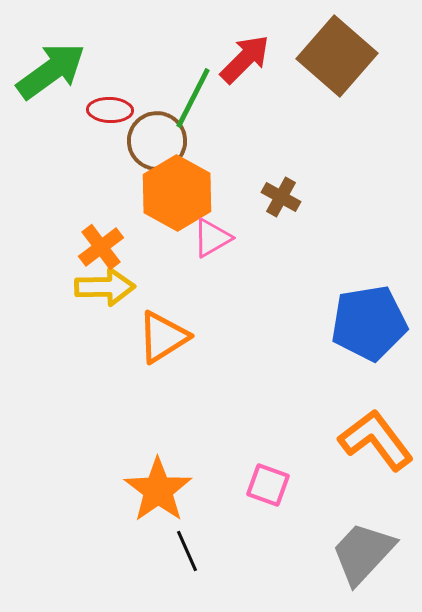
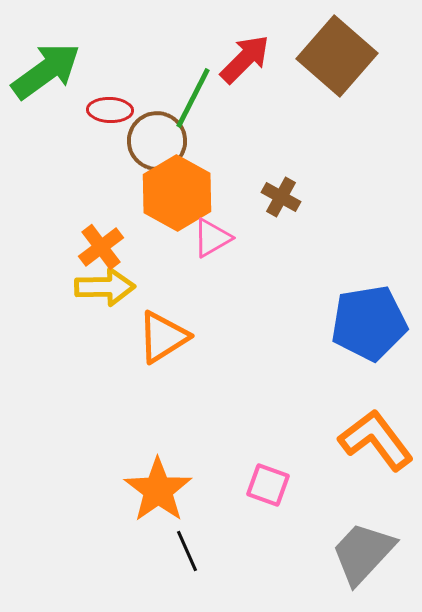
green arrow: moved 5 px left
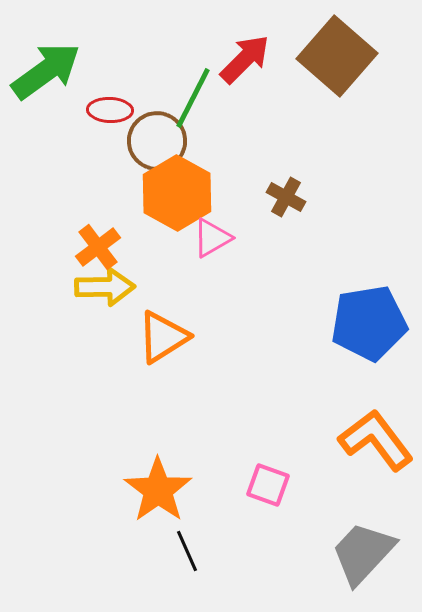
brown cross: moved 5 px right
orange cross: moved 3 px left
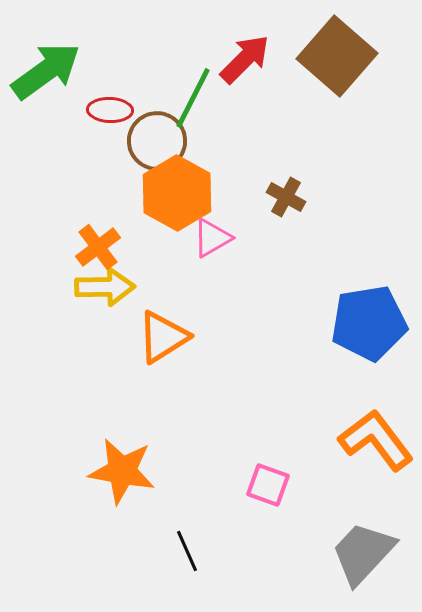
orange star: moved 36 px left, 19 px up; rotated 26 degrees counterclockwise
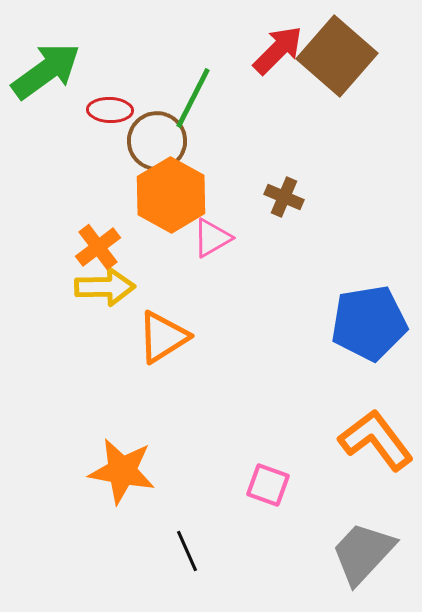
red arrow: moved 33 px right, 9 px up
orange hexagon: moved 6 px left, 2 px down
brown cross: moved 2 px left; rotated 6 degrees counterclockwise
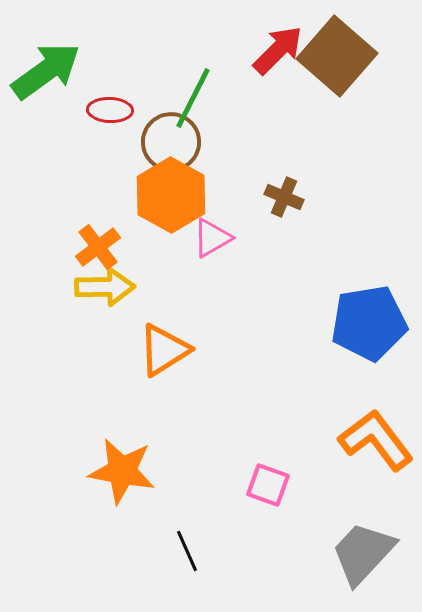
brown circle: moved 14 px right, 1 px down
orange triangle: moved 1 px right, 13 px down
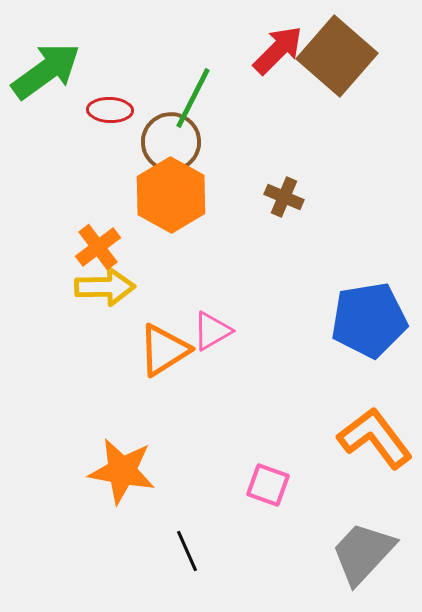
pink triangle: moved 93 px down
blue pentagon: moved 3 px up
orange L-shape: moved 1 px left, 2 px up
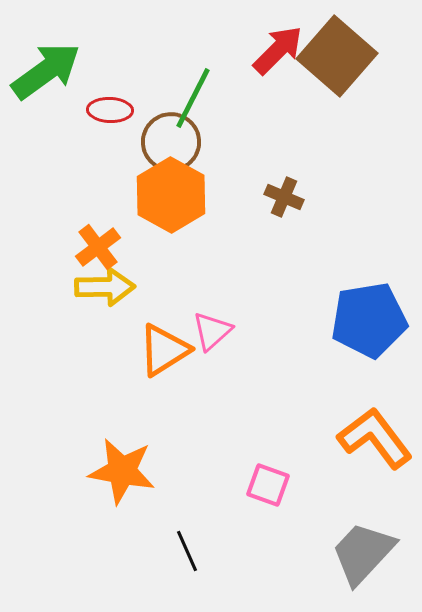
pink triangle: rotated 12 degrees counterclockwise
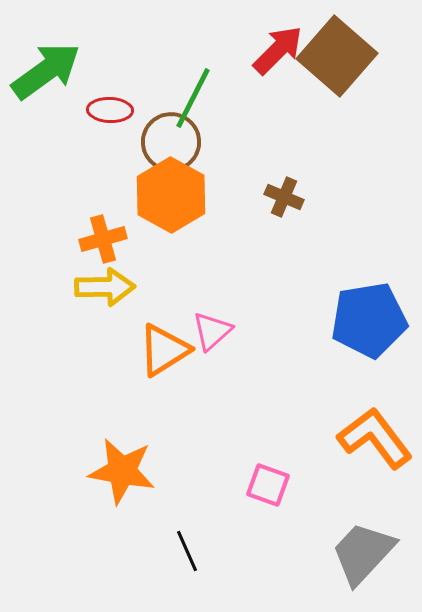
orange cross: moved 5 px right, 8 px up; rotated 21 degrees clockwise
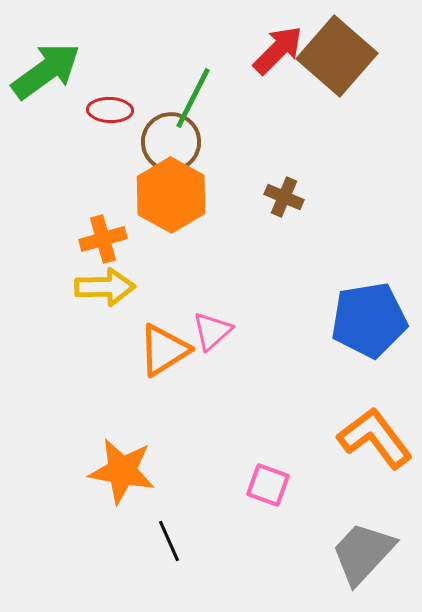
black line: moved 18 px left, 10 px up
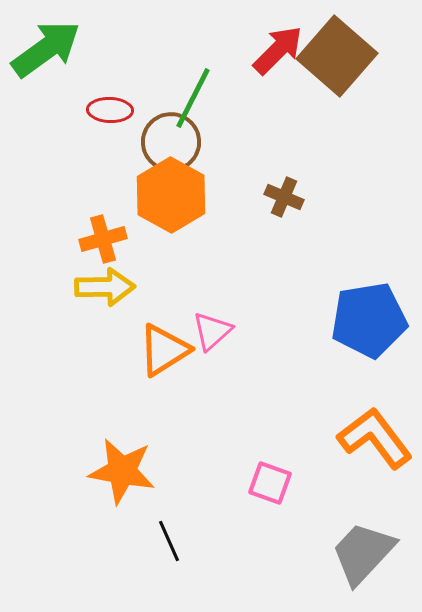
green arrow: moved 22 px up
pink square: moved 2 px right, 2 px up
